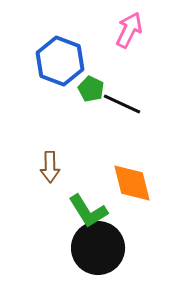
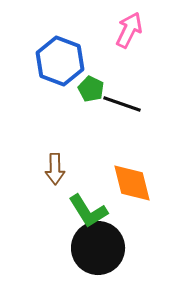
black line: rotated 6 degrees counterclockwise
brown arrow: moved 5 px right, 2 px down
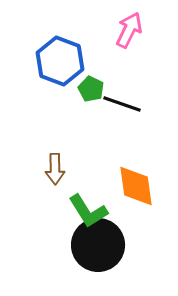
orange diamond: moved 4 px right, 3 px down; rotated 6 degrees clockwise
black circle: moved 3 px up
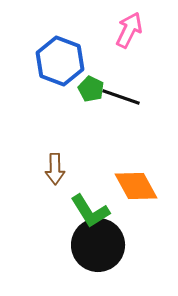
black line: moved 1 px left, 7 px up
orange diamond: rotated 21 degrees counterclockwise
green L-shape: moved 2 px right
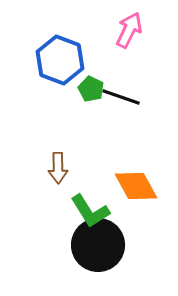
blue hexagon: moved 1 px up
brown arrow: moved 3 px right, 1 px up
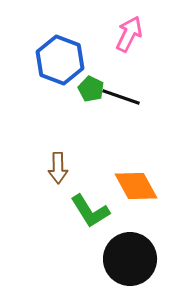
pink arrow: moved 4 px down
black circle: moved 32 px right, 14 px down
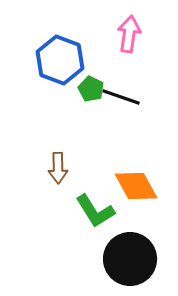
pink arrow: rotated 18 degrees counterclockwise
green L-shape: moved 5 px right
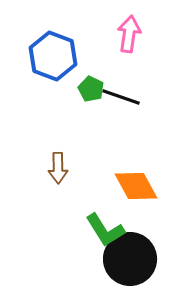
blue hexagon: moved 7 px left, 4 px up
green L-shape: moved 10 px right, 19 px down
